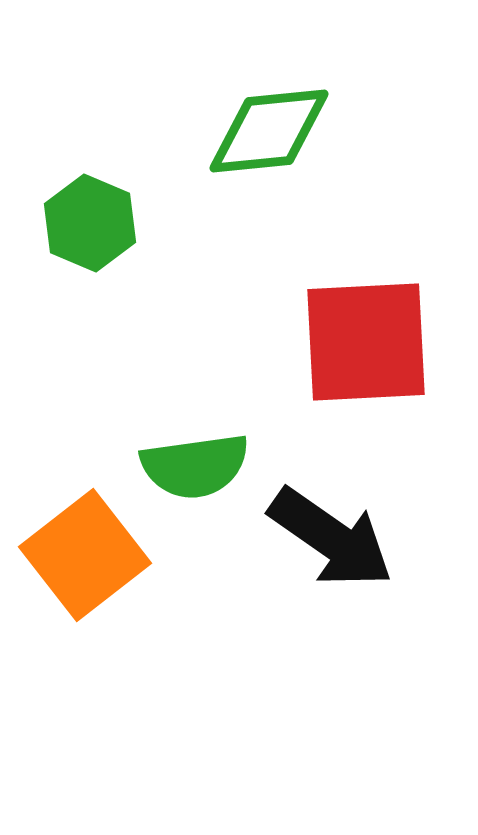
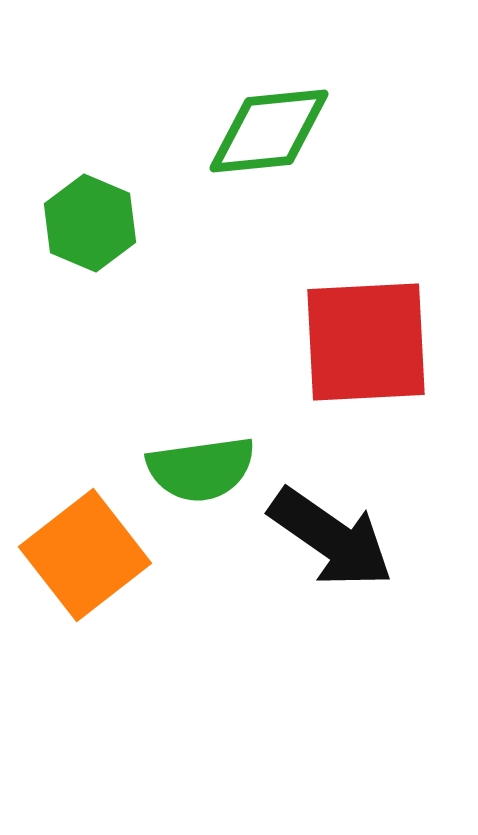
green semicircle: moved 6 px right, 3 px down
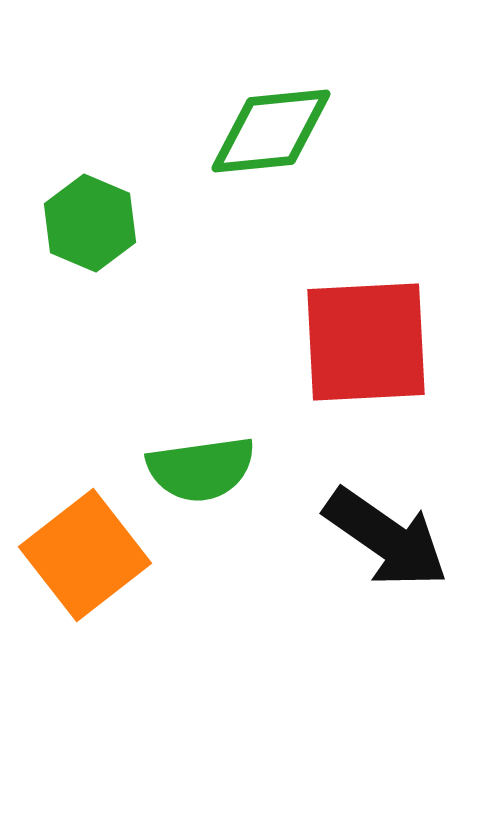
green diamond: moved 2 px right
black arrow: moved 55 px right
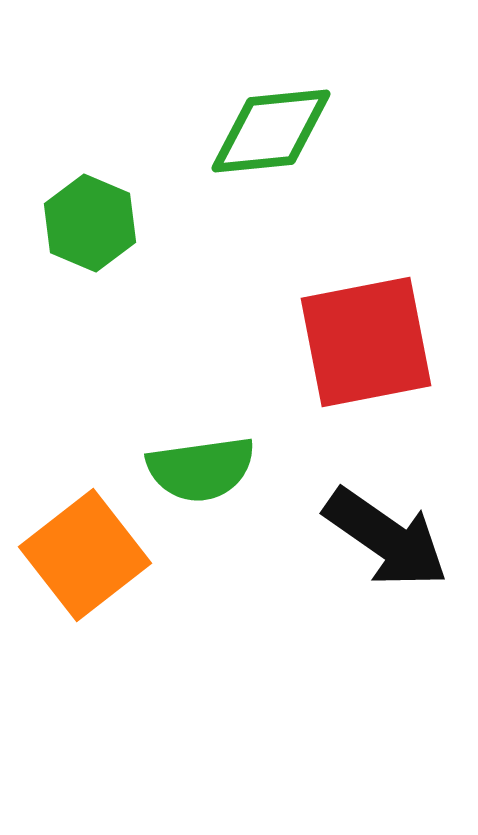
red square: rotated 8 degrees counterclockwise
